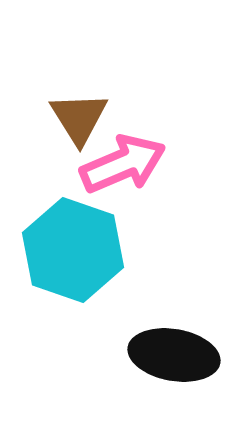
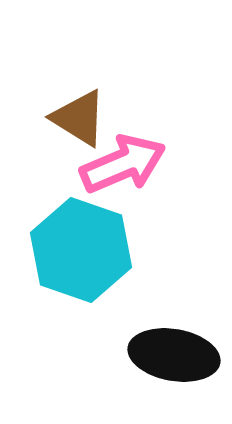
brown triangle: rotated 26 degrees counterclockwise
cyan hexagon: moved 8 px right
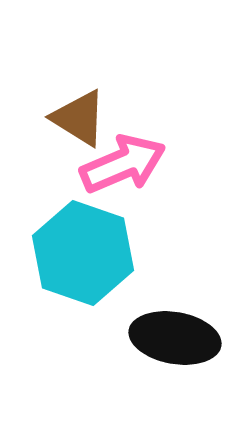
cyan hexagon: moved 2 px right, 3 px down
black ellipse: moved 1 px right, 17 px up
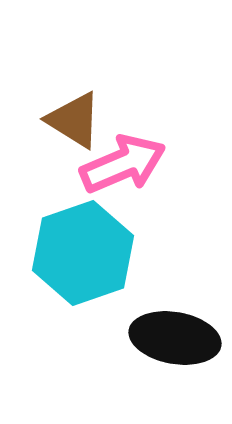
brown triangle: moved 5 px left, 2 px down
cyan hexagon: rotated 22 degrees clockwise
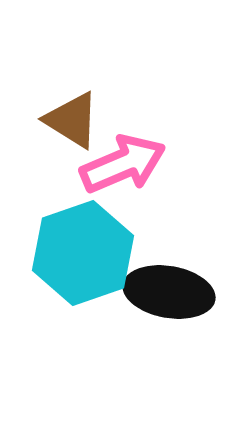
brown triangle: moved 2 px left
black ellipse: moved 6 px left, 46 px up
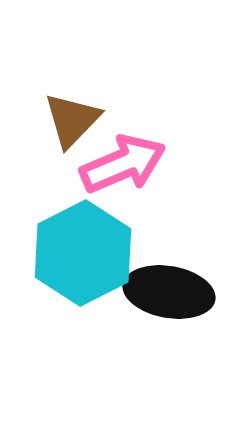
brown triangle: rotated 42 degrees clockwise
cyan hexagon: rotated 8 degrees counterclockwise
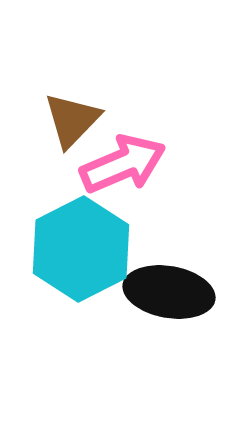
cyan hexagon: moved 2 px left, 4 px up
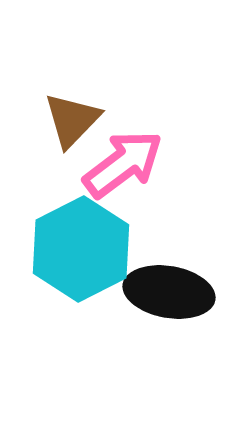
pink arrow: rotated 14 degrees counterclockwise
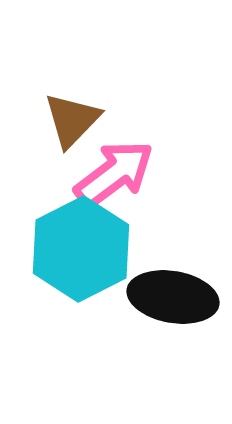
pink arrow: moved 9 px left, 10 px down
black ellipse: moved 4 px right, 5 px down
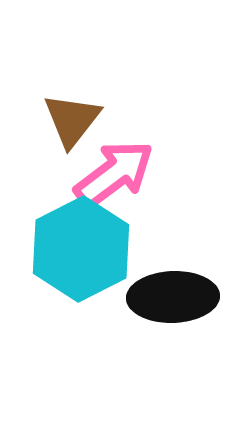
brown triangle: rotated 6 degrees counterclockwise
black ellipse: rotated 12 degrees counterclockwise
